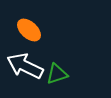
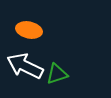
orange ellipse: rotated 30 degrees counterclockwise
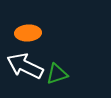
orange ellipse: moved 1 px left, 3 px down; rotated 15 degrees counterclockwise
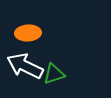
green triangle: moved 3 px left
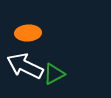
green triangle: rotated 10 degrees counterclockwise
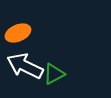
orange ellipse: moved 10 px left; rotated 20 degrees counterclockwise
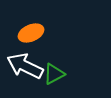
orange ellipse: moved 13 px right
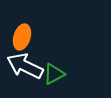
orange ellipse: moved 9 px left, 4 px down; rotated 50 degrees counterclockwise
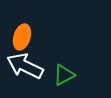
green triangle: moved 10 px right, 1 px down
